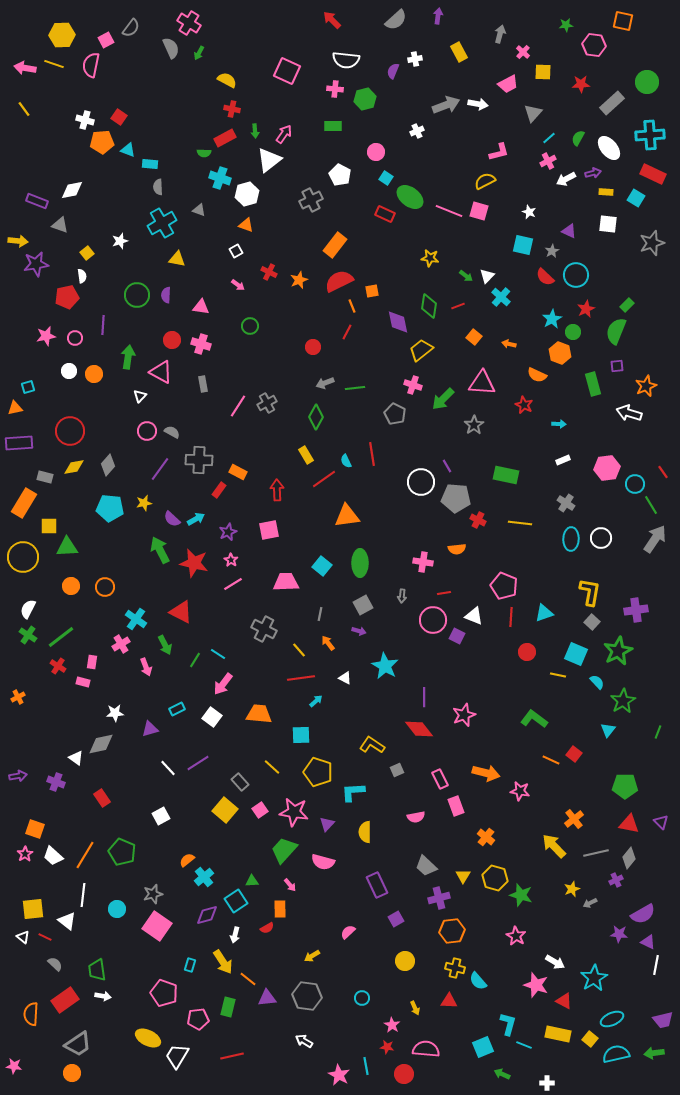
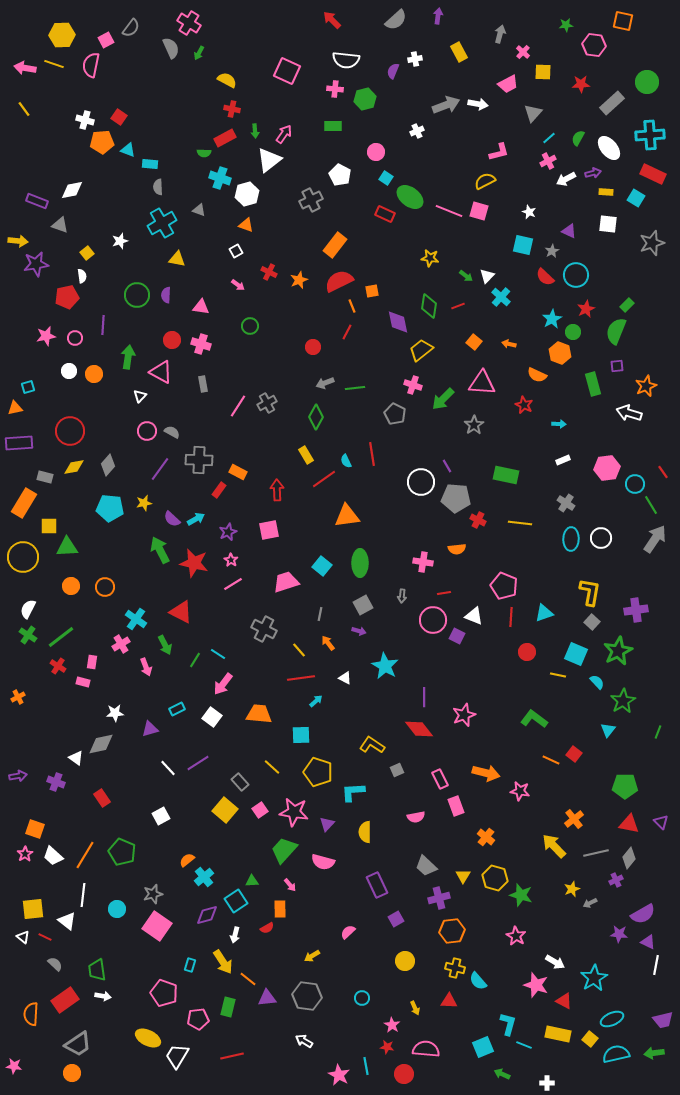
orange square at (474, 337): moved 5 px down
pink trapezoid at (286, 582): rotated 16 degrees counterclockwise
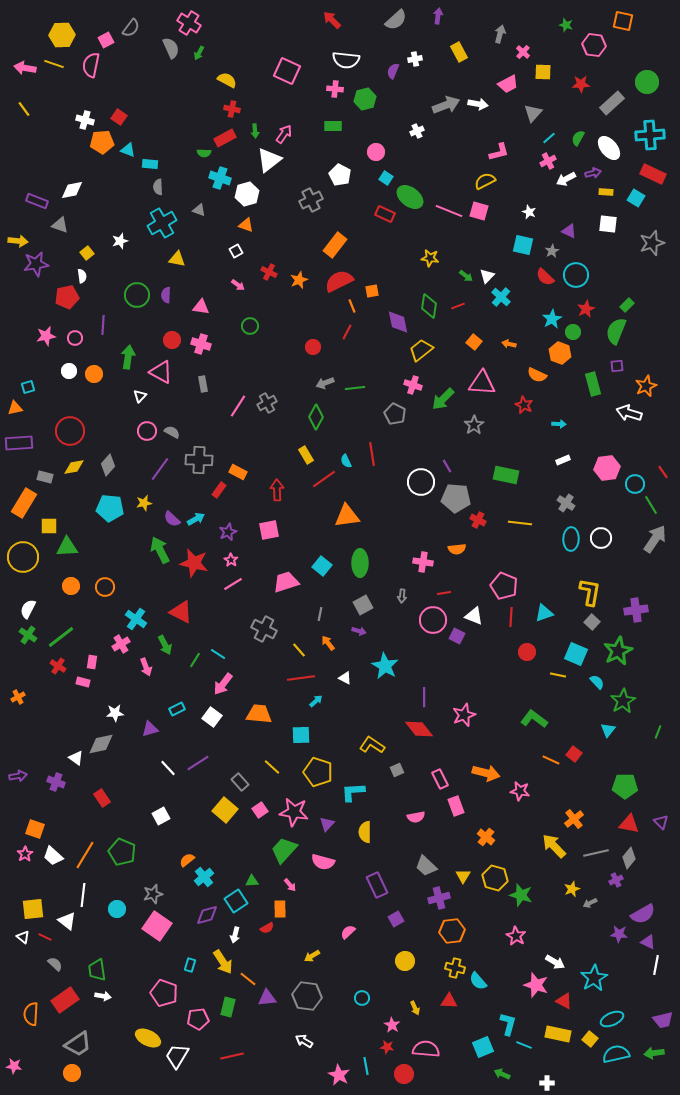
green star at (566, 25): rotated 24 degrees clockwise
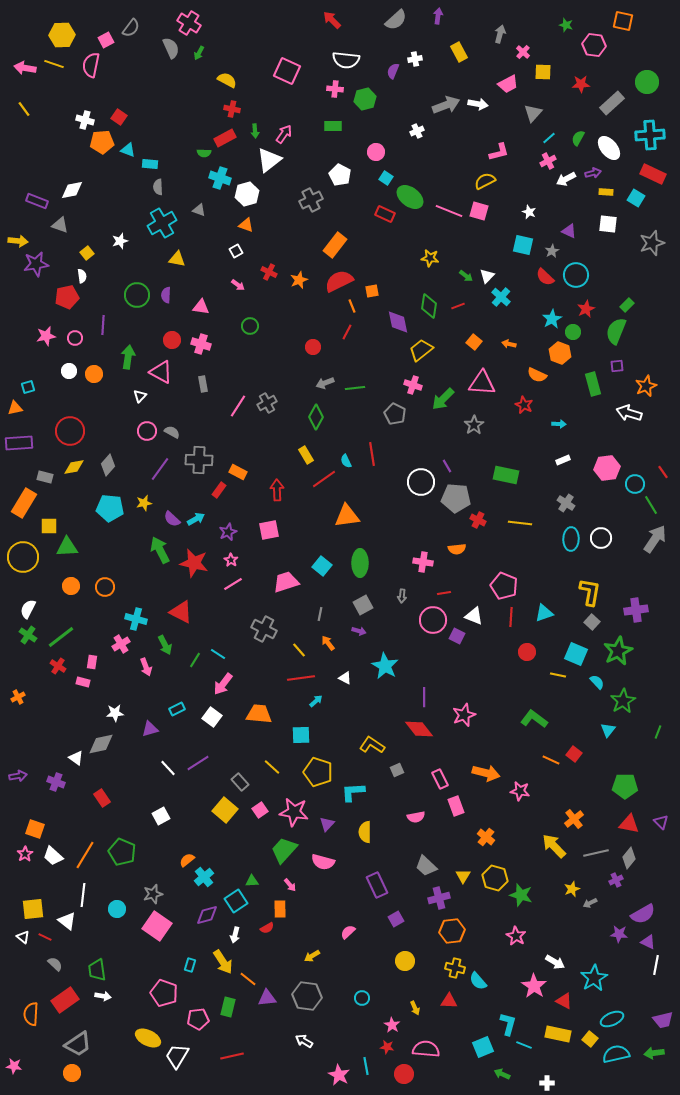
cyan cross at (136, 619): rotated 20 degrees counterclockwise
pink star at (536, 985): moved 2 px left, 1 px down; rotated 15 degrees clockwise
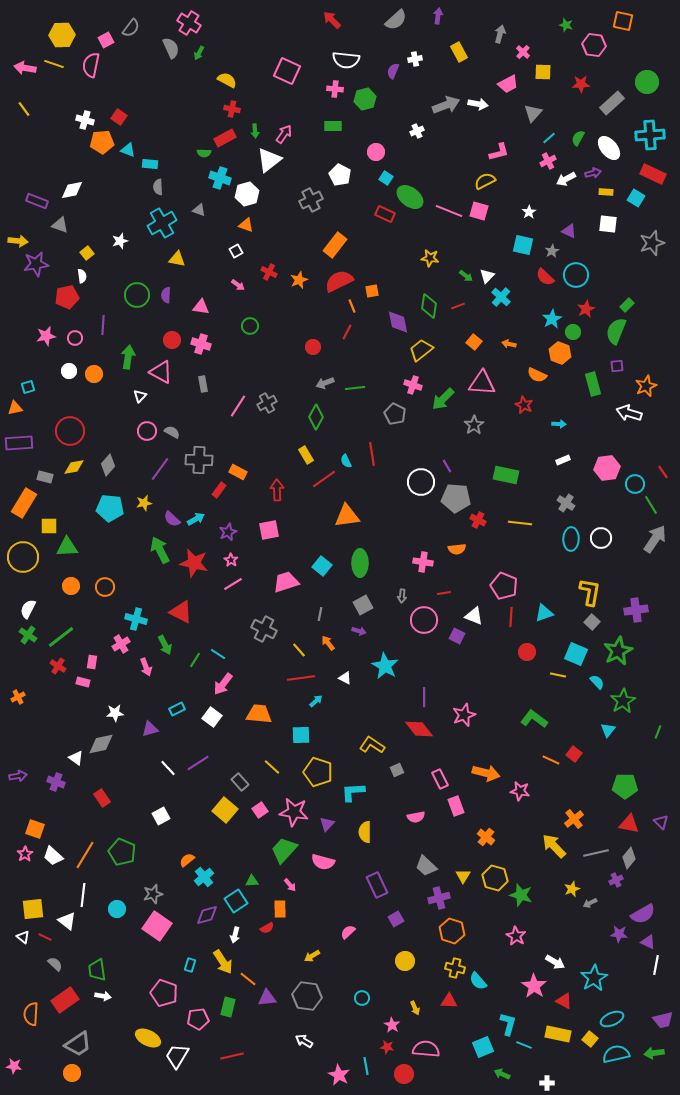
white star at (529, 212): rotated 16 degrees clockwise
pink circle at (433, 620): moved 9 px left
orange hexagon at (452, 931): rotated 25 degrees clockwise
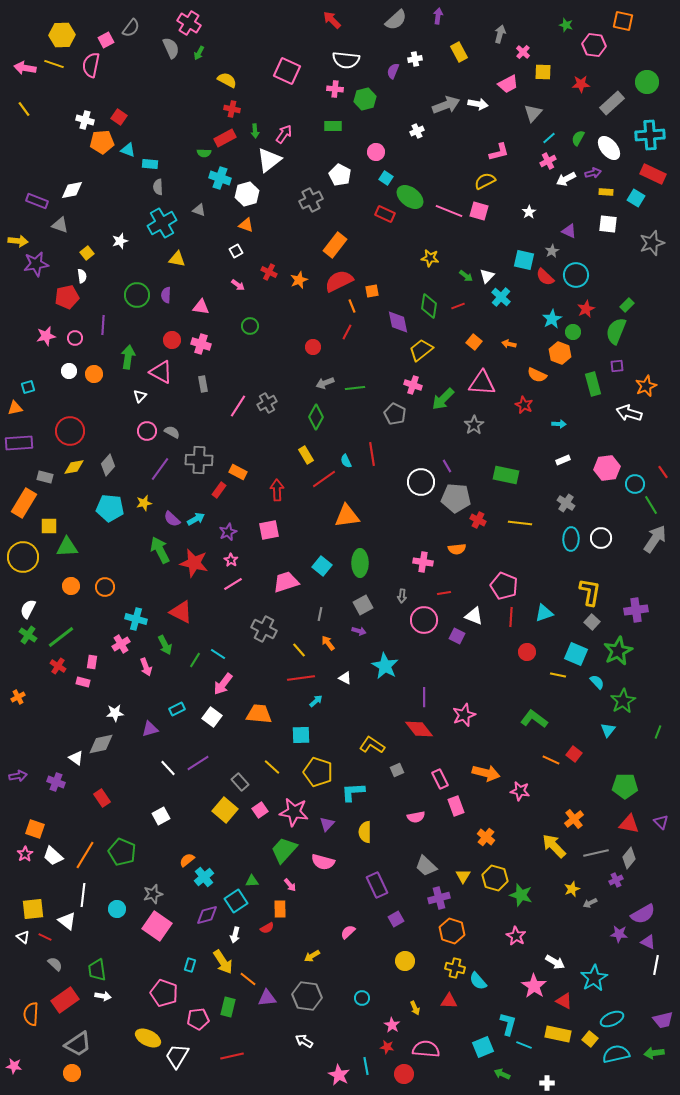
cyan square at (523, 245): moved 1 px right, 15 px down
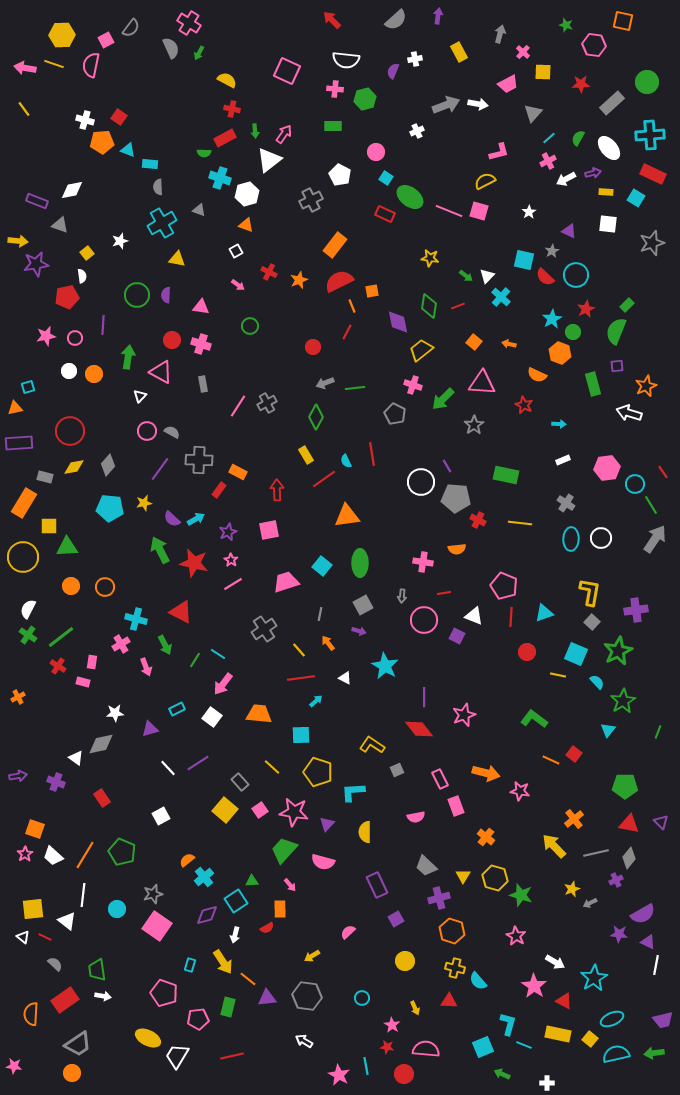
gray cross at (264, 629): rotated 30 degrees clockwise
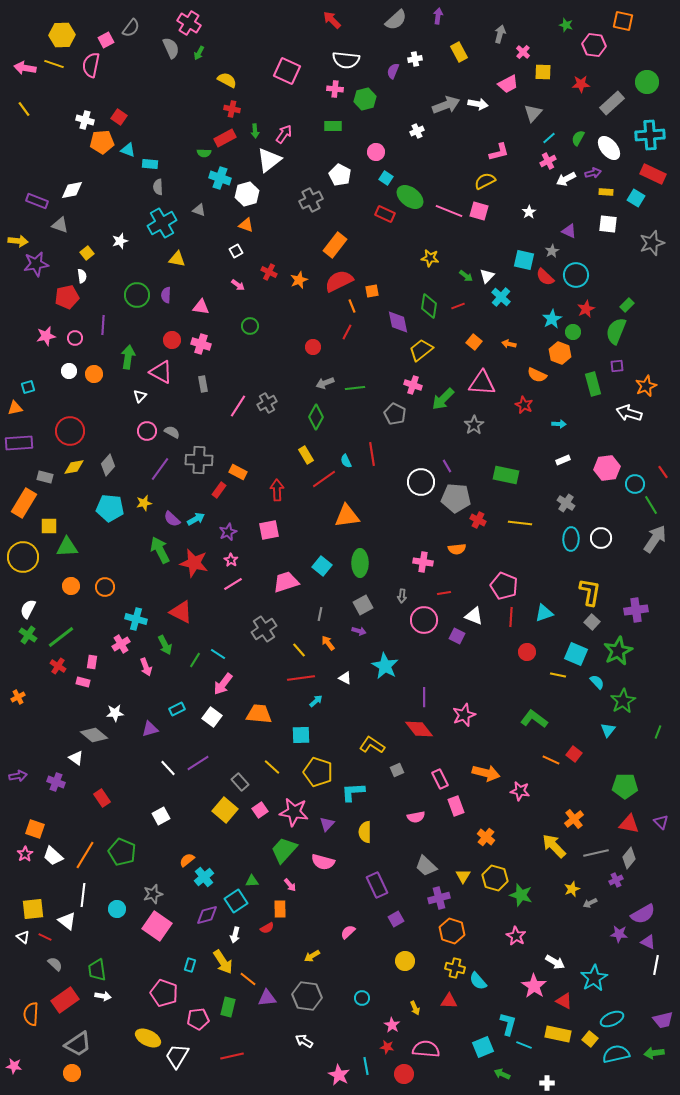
gray diamond at (101, 744): moved 7 px left, 9 px up; rotated 52 degrees clockwise
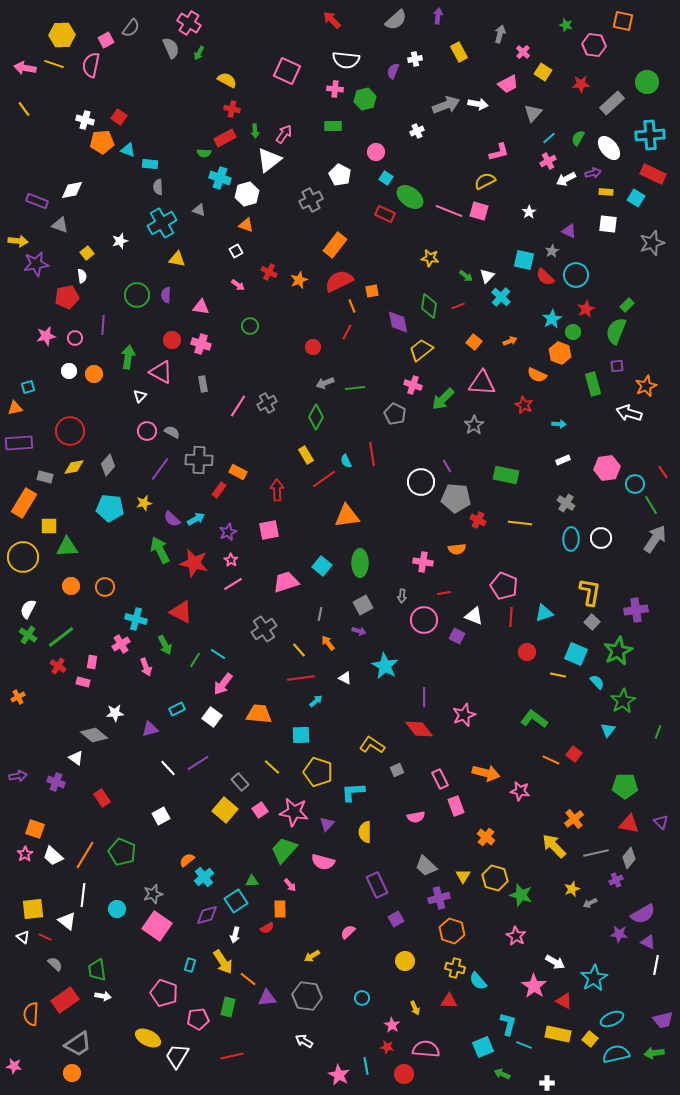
yellow square at (543, 72): rotated 30 degrees clockwise
orange arrow at (509, 344): moved 1 px right, 3 px up; rotated 144 degrees clockwise
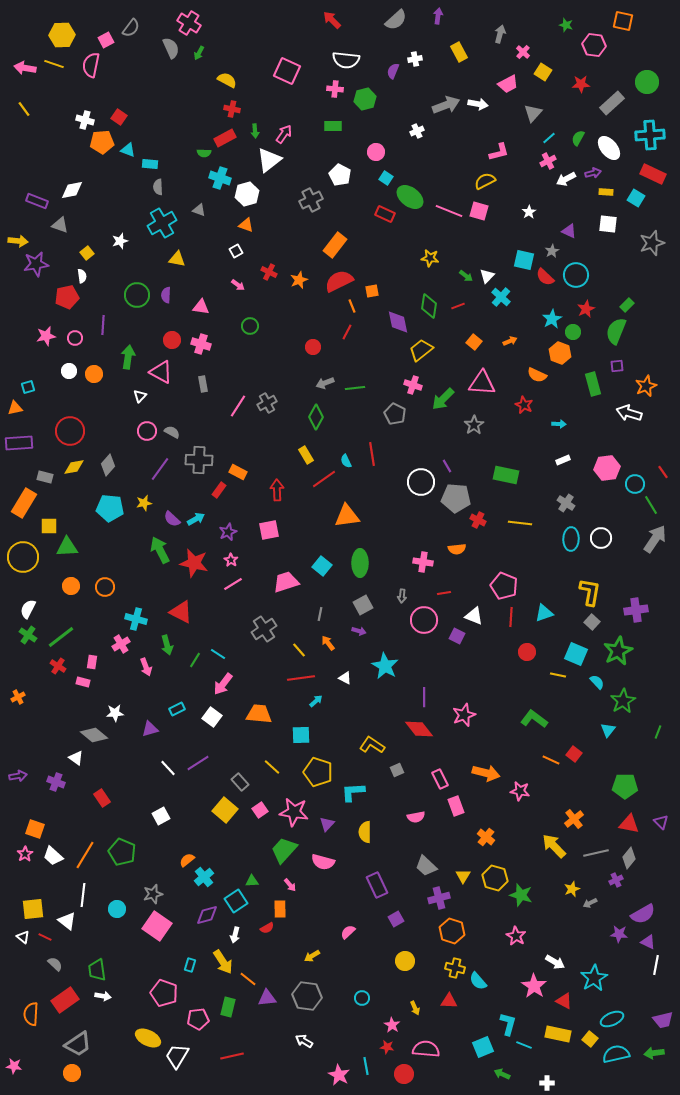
green arrow at (165, 645): moved 2 px right; rotated 12 degrees clockwise
